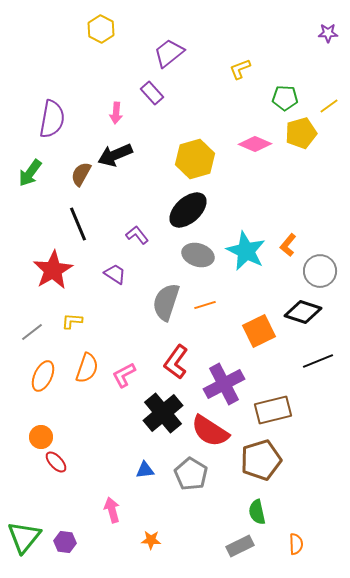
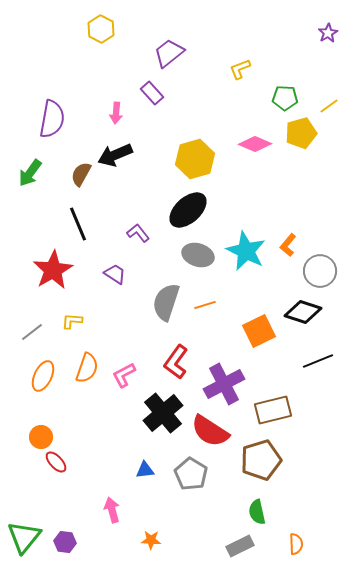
purple star at (328, 33): rotated 30 degrees counterclockwise
purple L-shape at (137, 235): moved 1 px right, 2 px up
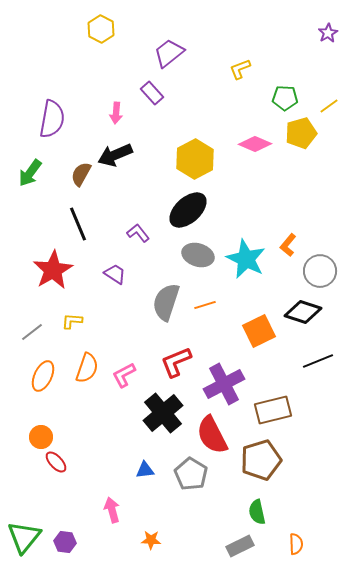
yellow hexagon at (195, 159): rotated 12 degrees counterclockwise
cyan star at (246, 251): moved 8 px down
red L-shape at (176, 362): rotated 32 degrees clockwise
red semicircle at (210, 431): moved 2 px right, 4 px down; rotated 30 degrees clockwise
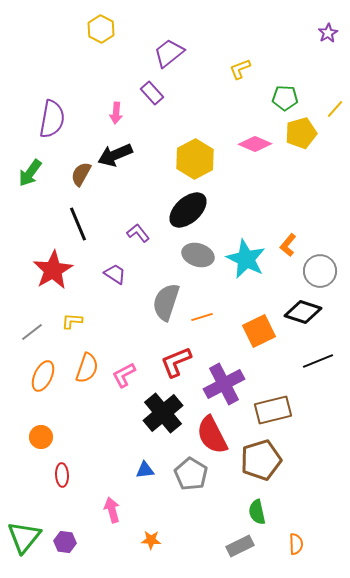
yellow line at (329, 106): moved 6 px right, 3 px down; rotated 12 degrees counterclockwise
orange line at (205, 305): moved 3 px left, 12 px down
red ellipse at (56, 462): moved 6 px right, 13 px down; rotated 40 degrees clockwise
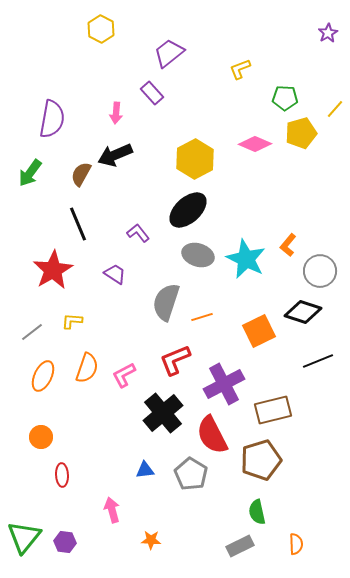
red L-shape at (176, 362): moved 1 px left, 2 px up
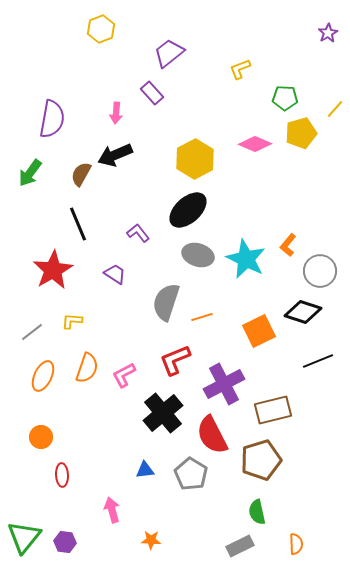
yellow hexagon at (101, 29): rotated 12 degrees clockwise
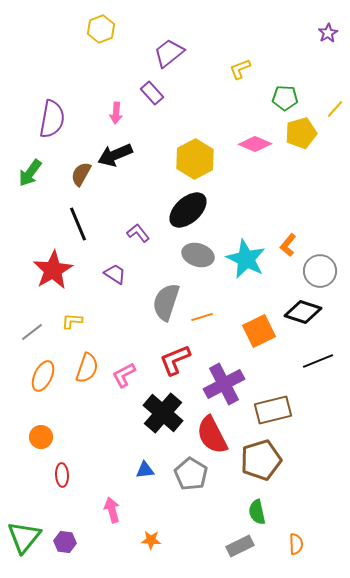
black cross at (163, 413): rotated 9 degrees counterclockwise
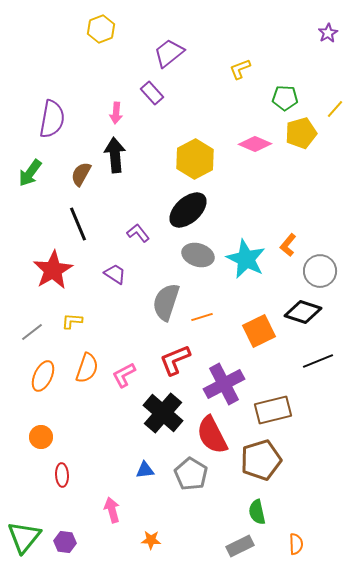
black arrow at (115, 155): rotated 108 degrees clockwise
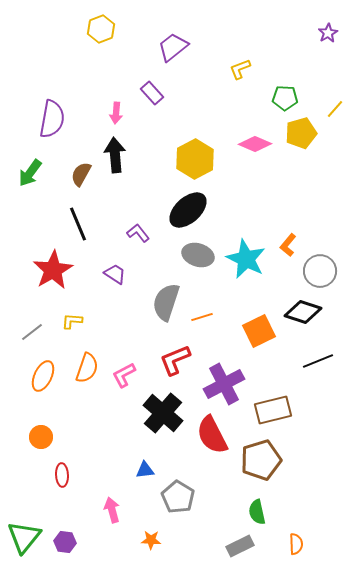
purple trapezoid at (169, 53): moved 4 px right, 6 px up
gray pentagon at (191, 474): moved 13 px left, 23 px down
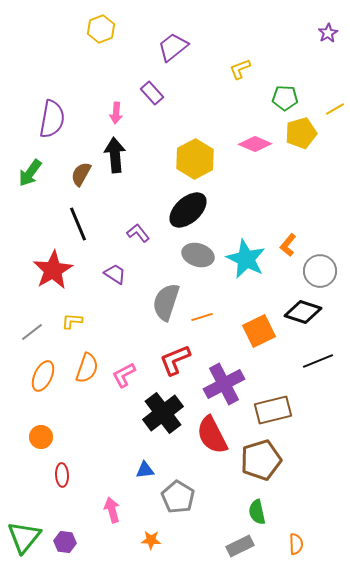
yellow line at (335, 109): rotated 18 degrees clockwise
black cross at (163, 413): rotated 12 degrees clockwise
